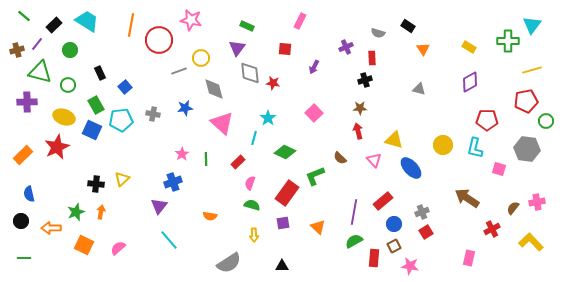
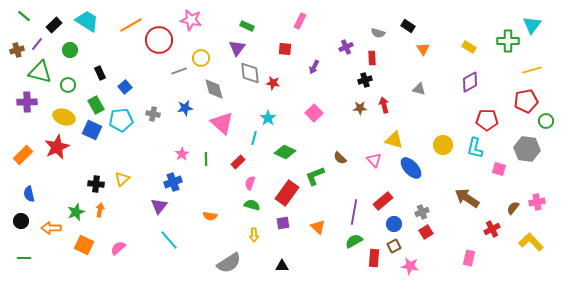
orange line at (131, 25): rotated 50 degrees clockwise
red arrow at (358, 131): moved 26 px right, 26 px up
orange arrow at (101, 212): moved 1 px left, 2 px up
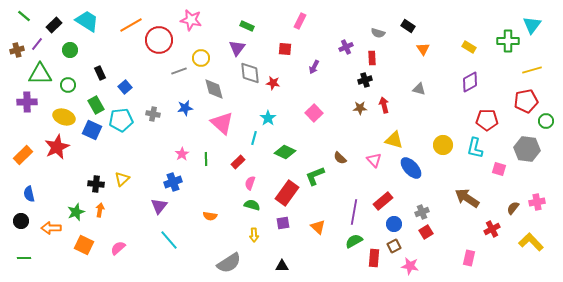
green triangle at (40, 72): moved 2 px down; rotated 15 degrees counterclockwise
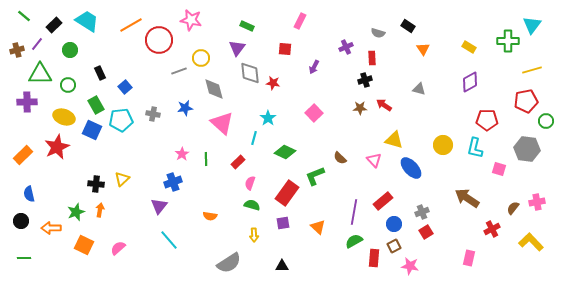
red arrow at (384, 105): rotated 42 degrees counterclockwise
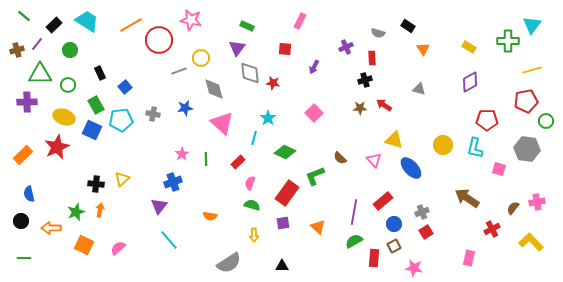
pink star at (410, 266): moved 4 px right, 2 px down
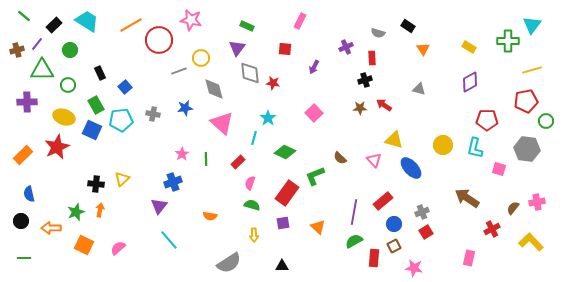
green triangle at (40, 74): moved 2 px right, 4 px up
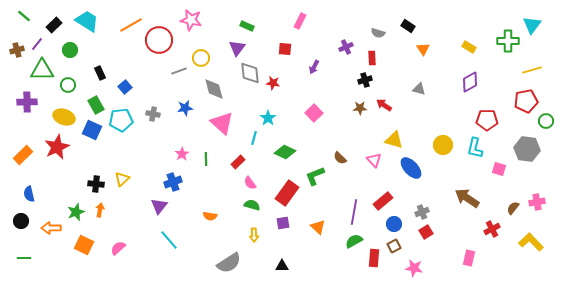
pink semicircle at (250, 183): rotated 56 degrees counterclockwise
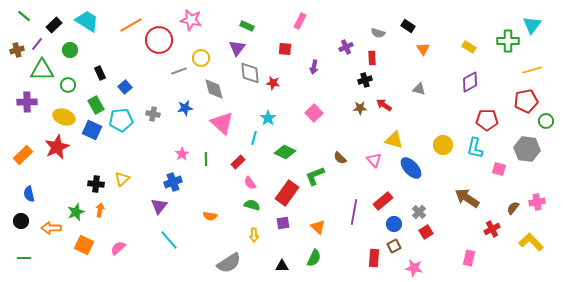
purple arrow at (314, 67): rotated 16 degrees counterclockwise
gray cross at (422, 212): moved 3 px left; rotated 24 degrees counterclockwise
green semicircle at (354, 241): moved 40 px left, 17 px down; rotated 144 degrees clockwise
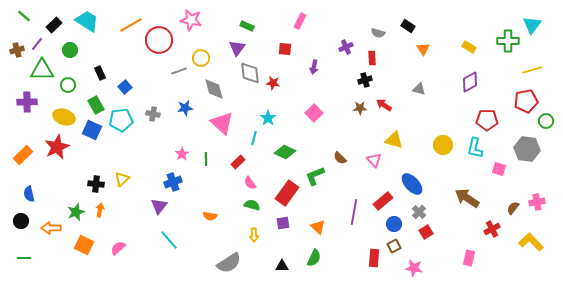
blue ellipse at (411, 168): moved 1 px right, 16 px down
